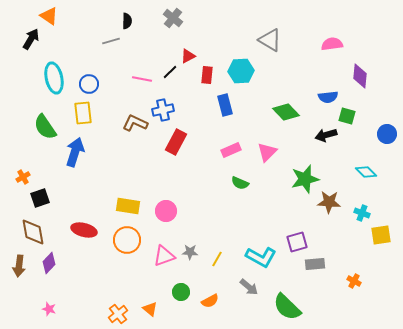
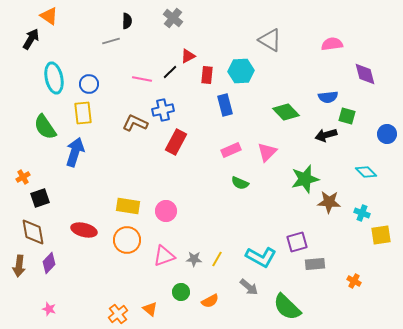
purple diamond at (360, 76): moved 5 px right, 2 px up; rotated 20 degrees counterclockwise
gray star at (190, 252): moved 4 px right, 7 px down
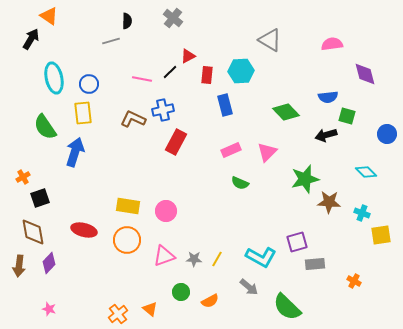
brown L-shape at (135, 123): moved 2 px left, 4 px up
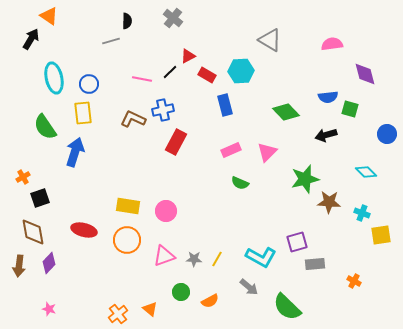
red rectangle at (207, 75): rotated 66 degrees counterclockwise
green square at (347, 116): moved 3 px right, 7 px up
